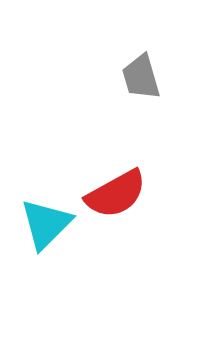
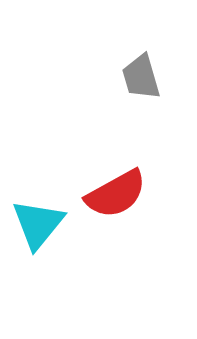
cyan triangle: moved 8 px left; rotated 6 degrees counterclockwise
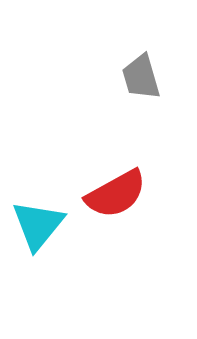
cyan triangle: moved 1 px down
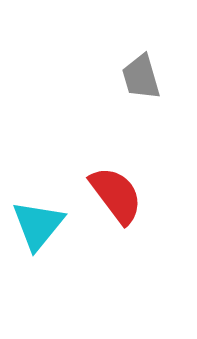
red semicircle: moved 1 px down; rotated 98 degrees counterclockwise
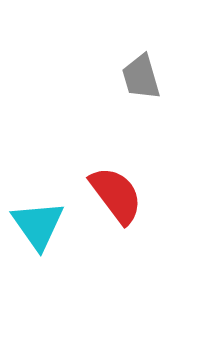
cyan triangle: rotated 14 degrees counterclockwise
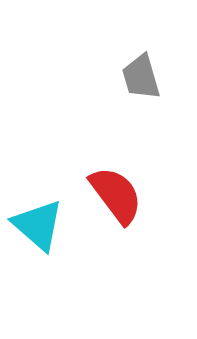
cyan triangle: rotated 14 degrees counterclockwise
